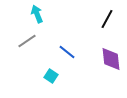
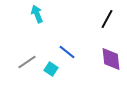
gray line: moved 21 px down
cyan square: moved 7 px up
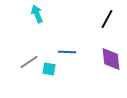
blue line: rotated 36 degrees counterclockwise
gray line: moved 2 px right
cyan square: moved 2 px left; rotated 24 degrees counterclockwise
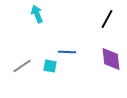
gray line: moved 7 px left, 4 px down
cyan square: moved 1 px right, 3 px up
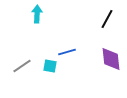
cyan arrow: rotated 24 degrees clockwise
blue line: rotated 18 degrees counterclockwise
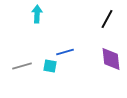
blue line: moved 2 px left
gray line: rotated 18 degrees clockwise
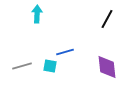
purple diamond: moved 4 px left, 8 px down
